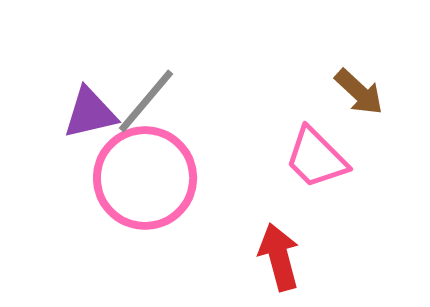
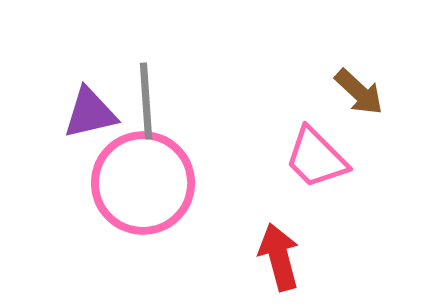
gray line: rotated 44 degrees counterclockwise
pink circle: moved 2 px left, 5 px down
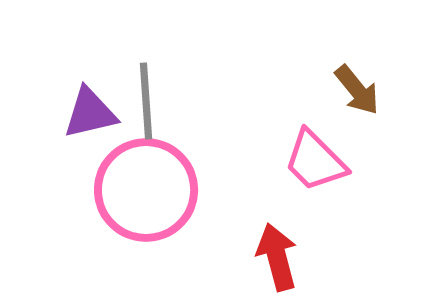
brown arrow: moved 2 px left, 2 px up; rotated 8 degrees clockwise
pink trapezoid: moved 1 px left, 3 px down
pink circle: moved 3 px right, 7 px down
red arrow: moved 2 px left
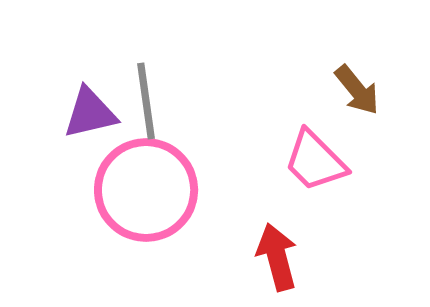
gray line: rotated 4 degrees counterclockwise
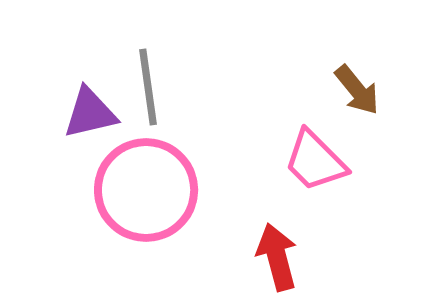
gray line: moved 2 px right, 14 px up
